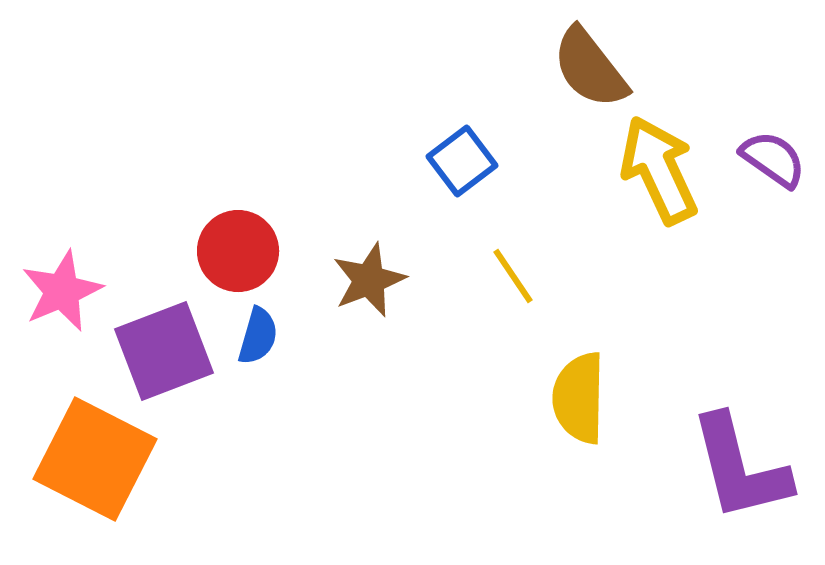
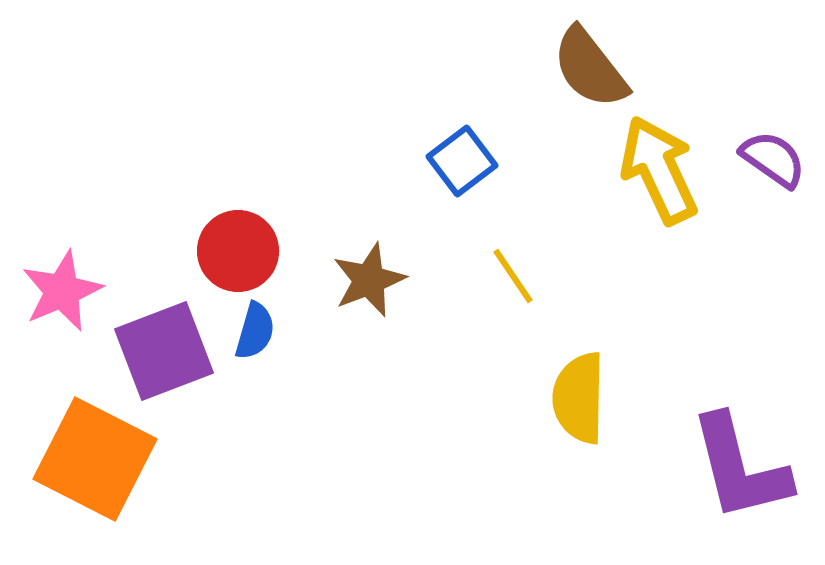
blue semicircle: moved 3 px left, 5 px up
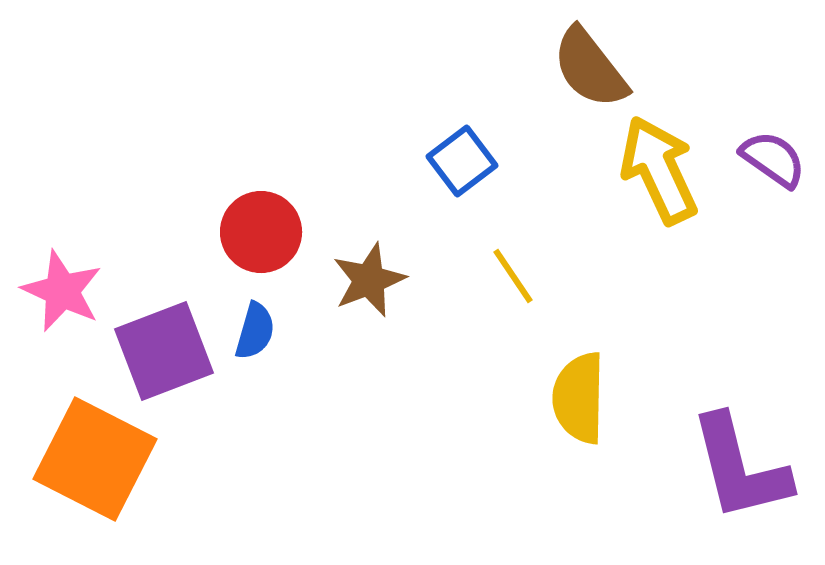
red circle: moved 23 px right, 19 px up
pink star: rotated 24 degrees counterclockwise
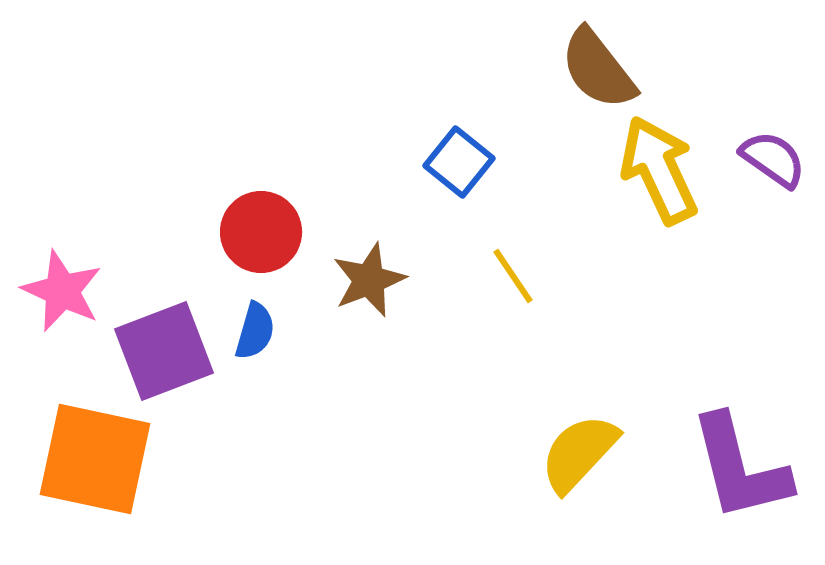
brown semicircle: moved 8 px right, 1 px down
blue square: moved 3 px left, 1 px down; rotated 14 degrees counterclockwise
yellow semicircle: moved 55 px down; rotated 42 degrees clockwise
orange square: rotated 15 degrees counterclockwise
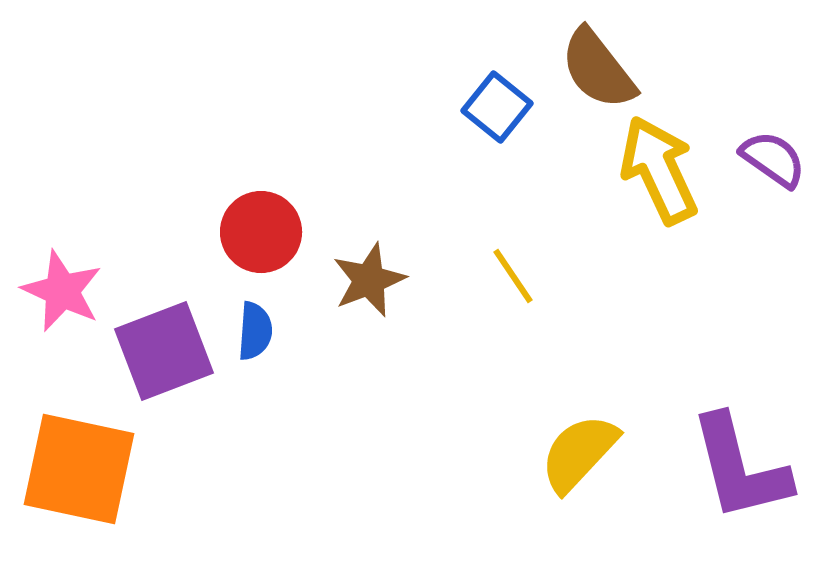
blue square: moved 38 px right, 55 px up
blue semicircle: rotated 12 degrees counterclockwise
orange square: moved 16 px left, 10 px down
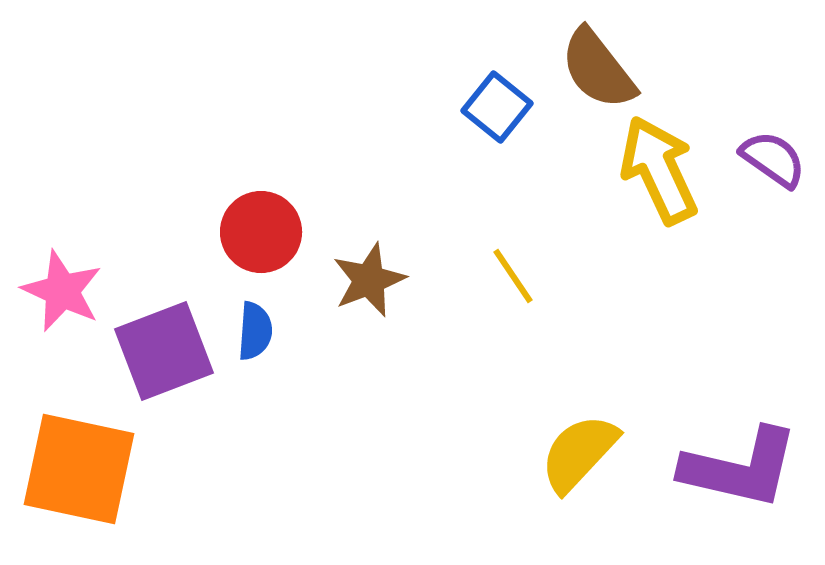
purple L-shape: rotated 63 degrees counterclockwise
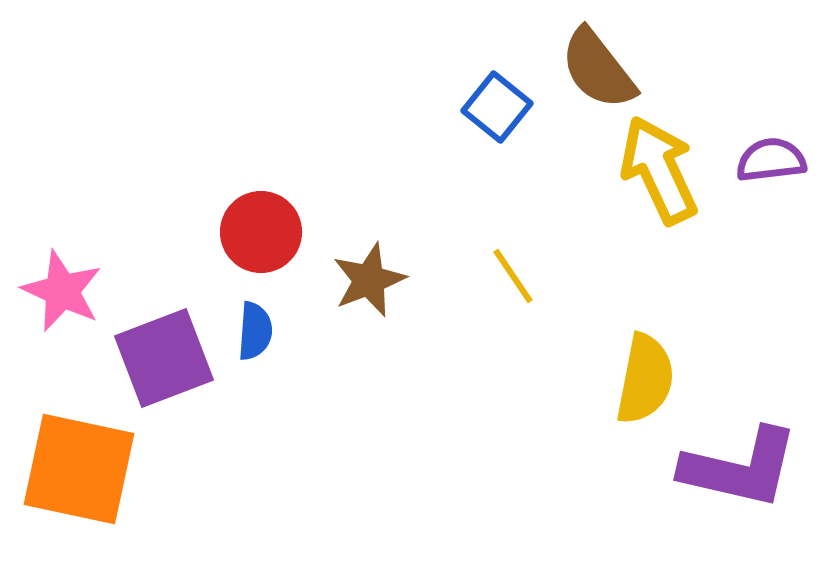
purple semicircle: moved 2 px left, 1 px down; rotated 42 degrees counterclockwise
purple square: moved 7 px down
yellow semicircle: moved 66 px right, 74 px up; rotated 148 degrees clockwise
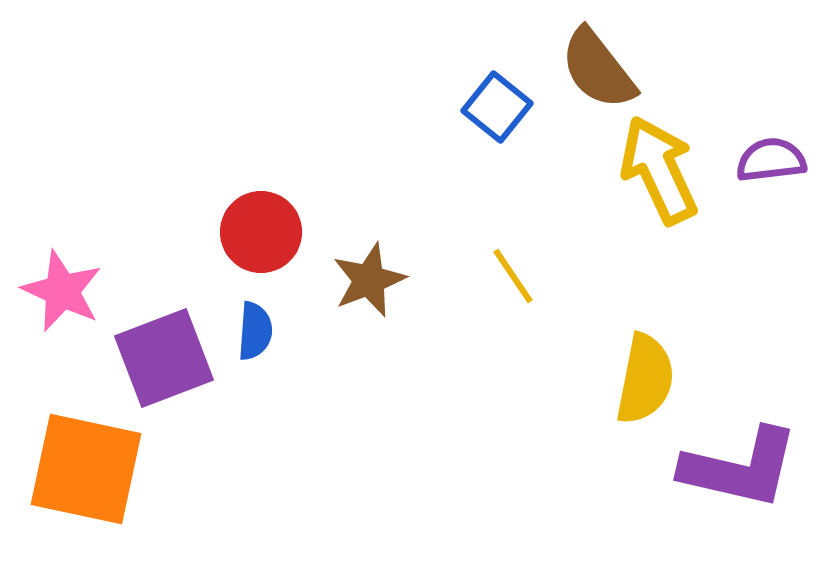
orange square: moved 7 px right
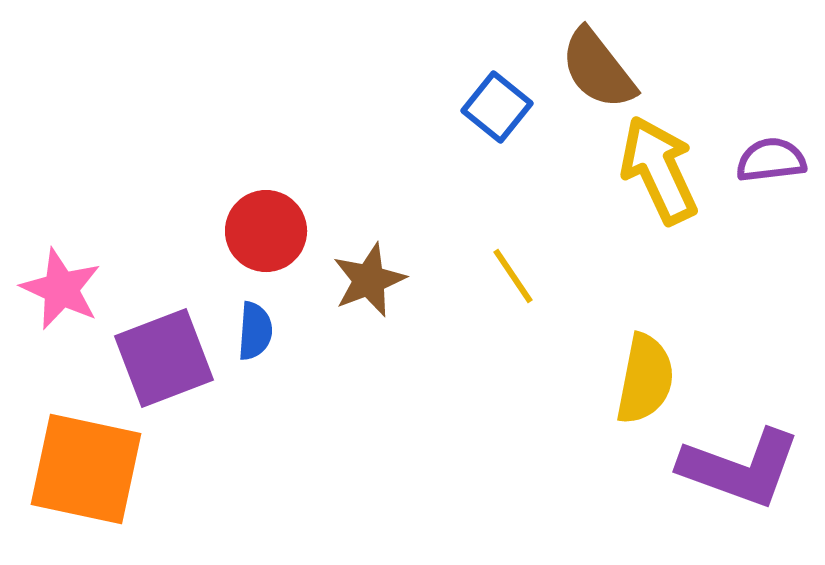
red circle: moved 5 px right, 1 px up
pink star: moved 1 px left, 2 px up
purple L-shape: rotated 7 degrees clockwise
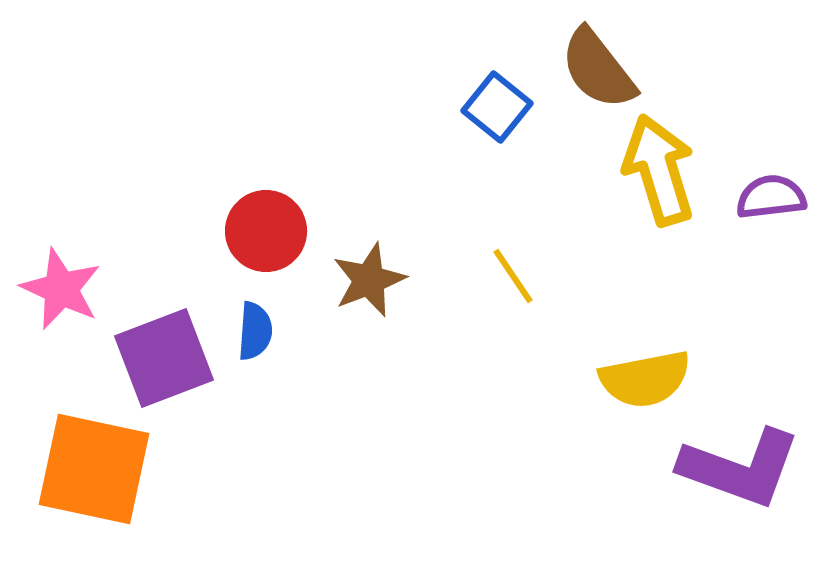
purple semicircle: moved 37 px down
yellow arrow: rotated 8 degrees clockwise
yellow semicircle: rotated 68 degrees clockwise
orange square: moved 8 px right
